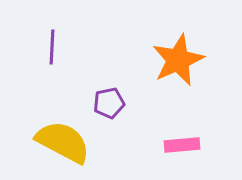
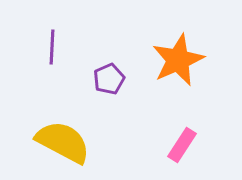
purple pentagon: moved 24 px up; rotated 12 degrees counterclockwise
pink rectangle: rotated 52 degrees counterclockwise
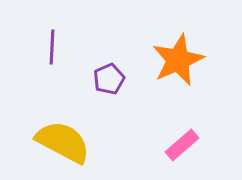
pink rectangle: rotated 16 degrees clockwise
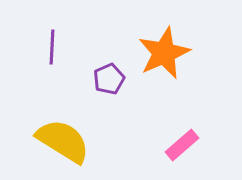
orange star: moved 14 px left, 7 px up
yellow semicircle: moved 1 px up; rotated 4 degrees clockwise
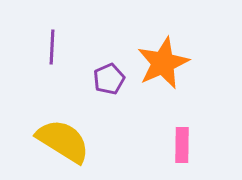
orange star: moved 1 px left, 10 px down
pink rectangle: rotated 48 degrees counterclockwise
